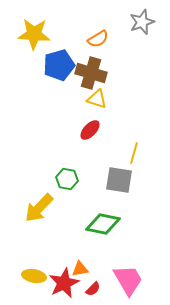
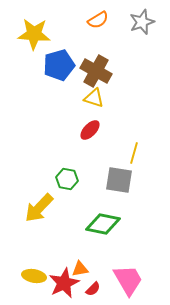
orange semicircle: moved 19 px up
brown cross: moved 5 px right, 2 px up; rotated 12 degrees clockwise
yellow triangle: moved 3 px left, 1 px up
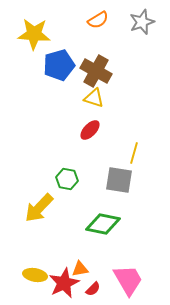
yellow ellipse: moved 1 px right, 1 px up
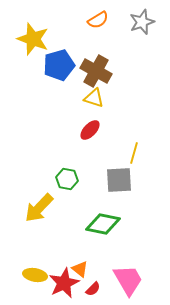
yellow star: moved 1 px left, 5 px down; rotated 16 degrees clockwise
gray square: rotated 12 degrees counterclockwise
orange triangle: rotated 48 degrees clockwise
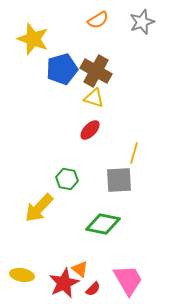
blue pentagon: moved 3 px right, 4 px down
yellow ellipse: moved 13 px left
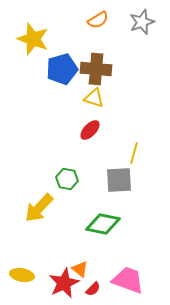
brown cross: moved 2 px up; rotated 24 degrees counterclockwise
pink trapezoid: rotated 40 degrees counterclockwise
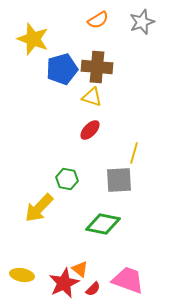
brown cross: moved 1 px right, 2 px up
yellow triangle: moved 2 px left, 1 px up
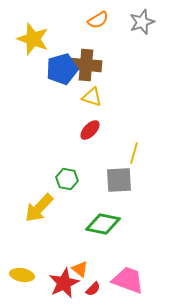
brown cross: moved 11 px left, 2 px up
